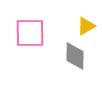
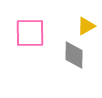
gray diamond: moved 1 px left, 1 px up
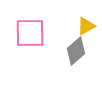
gray diamond: moved 2 px right, 4 px up; rotated 48 degrees clockwise
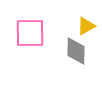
gray diamond: rotated 48 degrees counterclockwise
